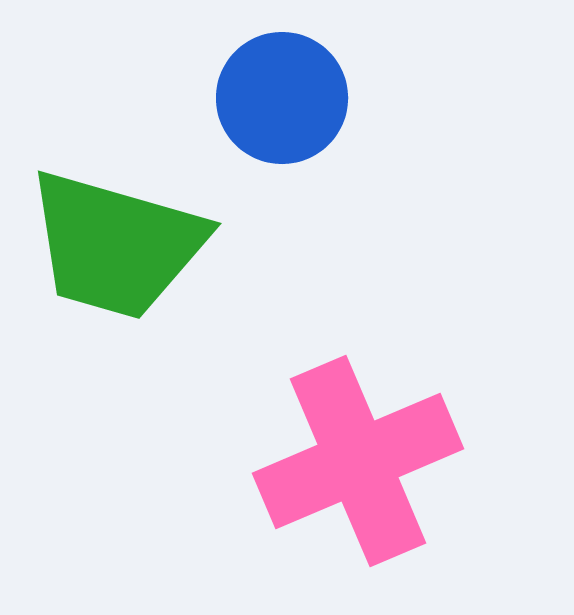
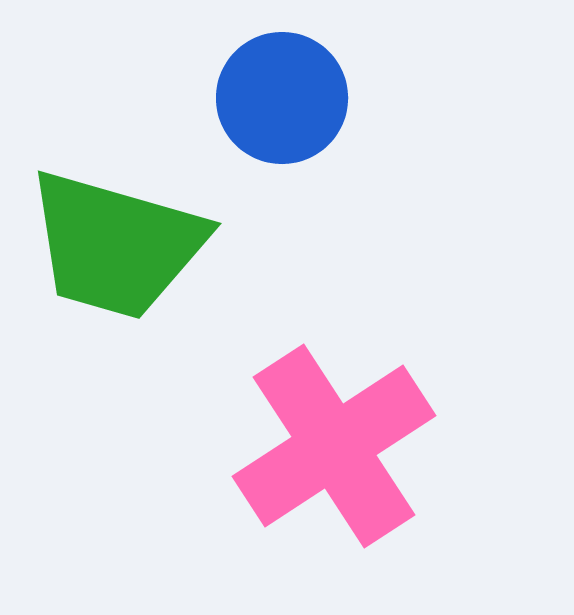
pink cross: moved 24 px left, 15 px up; rotated 10 degrees counterclockwise
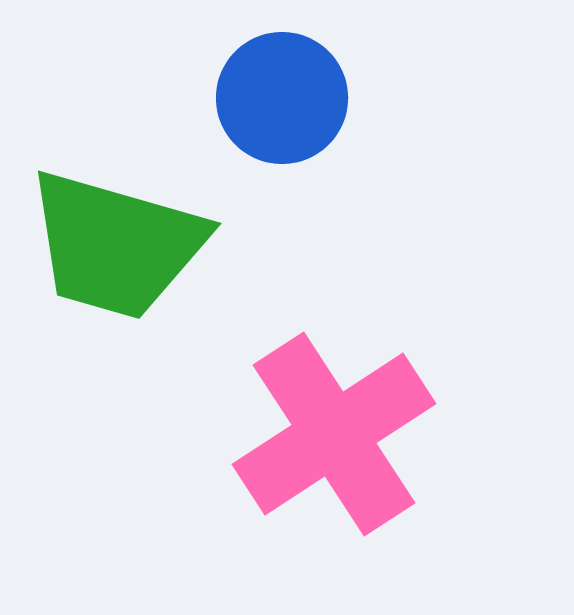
pink cross: moved 12 px up
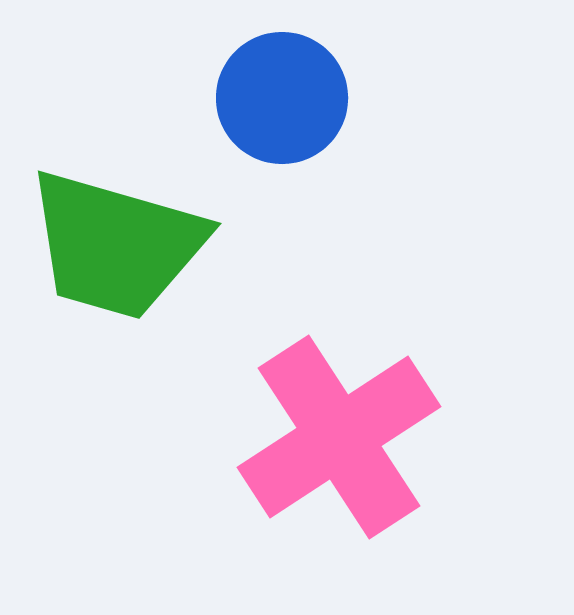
pink cross: moved 5 px right, 3 px down
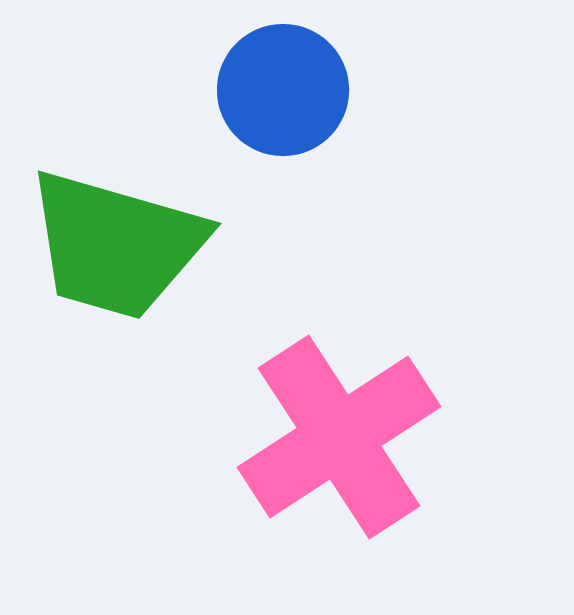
blue circle: moved 1 px right, 8 px up
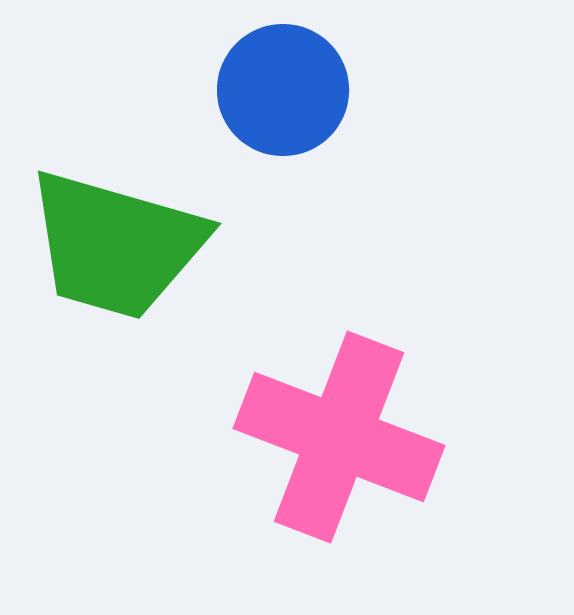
pink cross: rotated 36 degrees counterclockwise
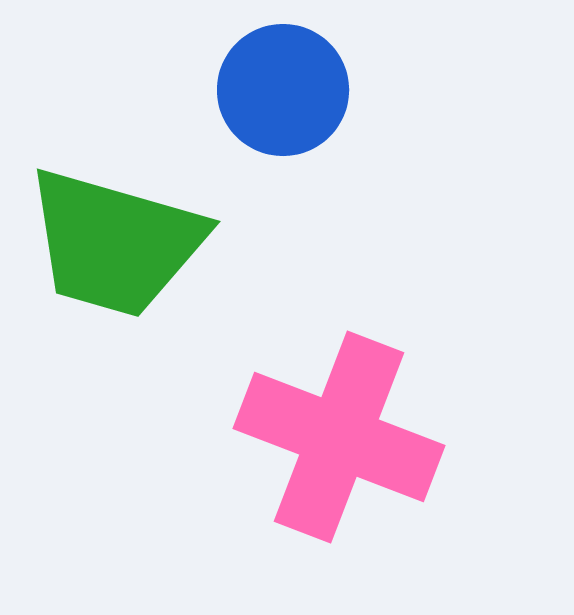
green trapezoid: moved 1 px left, 2 px up
